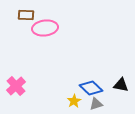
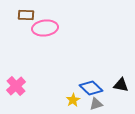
yellow star: moved 1 px left, 1 px up
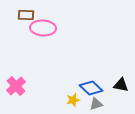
pink ellipse: moved 2 px left; rotated 10 degrees clockwise
yellow star: rotated 16 degrees clockwise
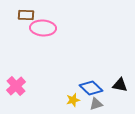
black triangle: moved 1 px left
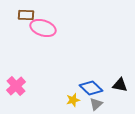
pink ellipse: rotated 15 degrees clockwise
gray triangle: rotated 24 degrees counterclockwise
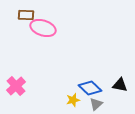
blue diamond: moved 1 px left
